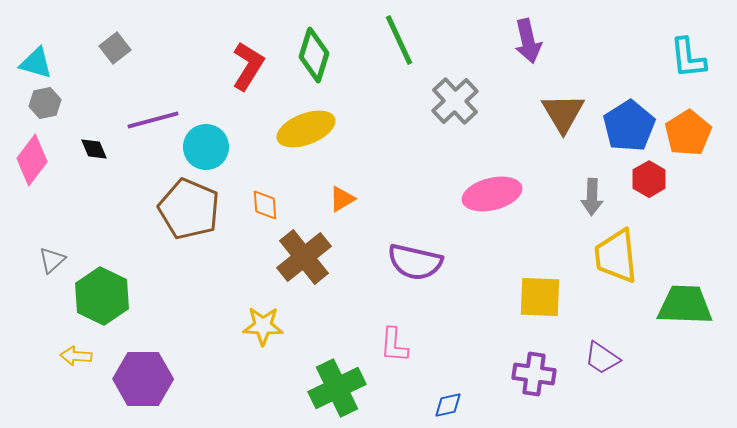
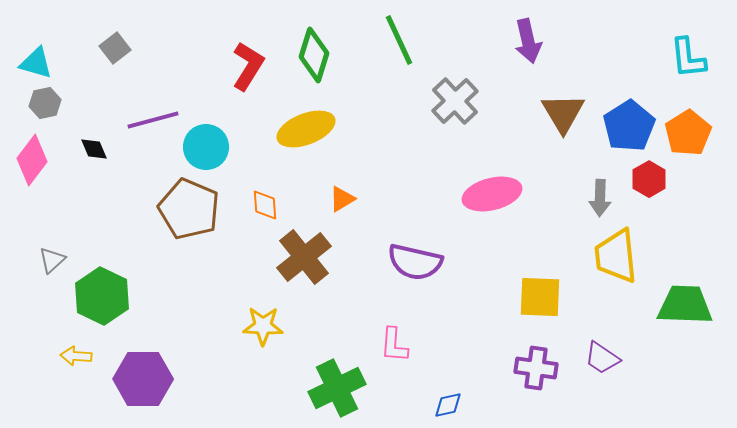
gray arrow: moved 8 px right, 1 px down
purple cross: moved 2 px right, 6 px up
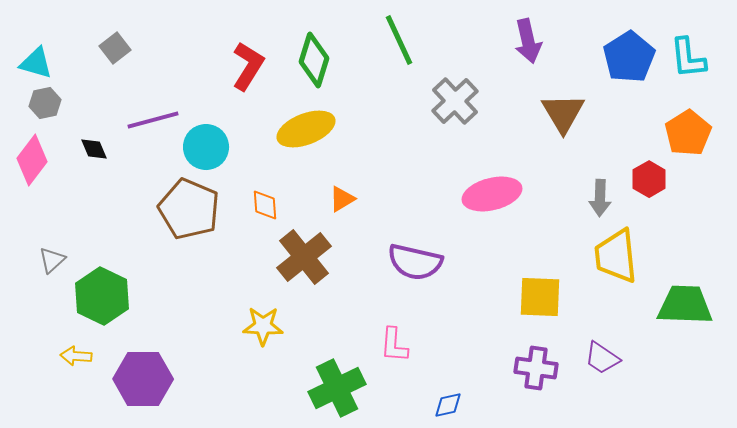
green diamond: moved 5 px down
blue pentagon: moved 69 px up
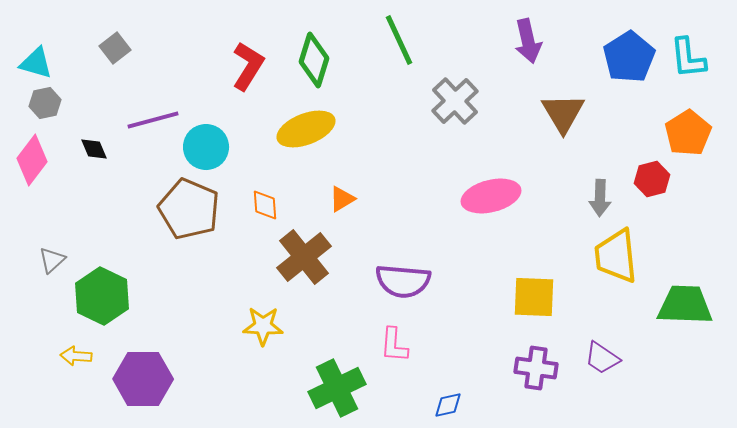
red hexagon: moved 3 px right; rotated 16 degrees clockwise
pink ellipse: moved 1 px left, 2 px down
purple semicircle: moved 12 px left, 19 px down; rotated 8 degrees counterclockwise
yellow square: moved 6 px left
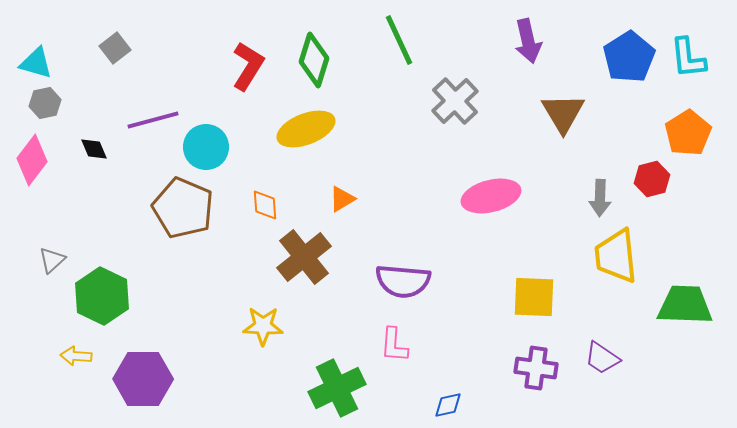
brown pentagon: moved 6 px left, 1 px up
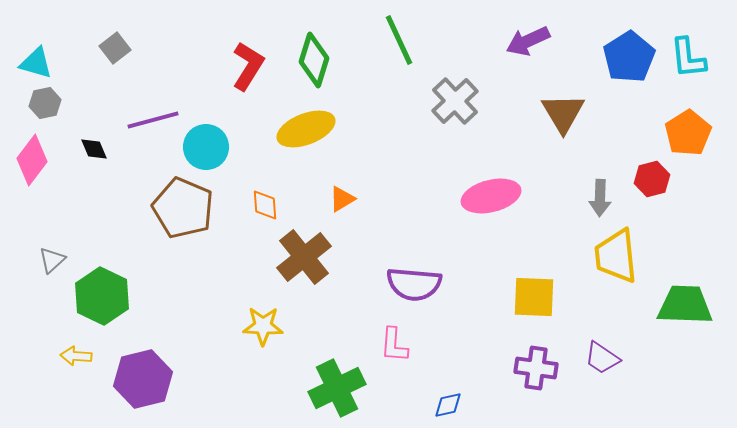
purple arrow: rotated 78 degrees clockwise
purple semicircle: moved 11 px right, 3 px down
purple hexagon: rotated 14 degrees counterclockwise
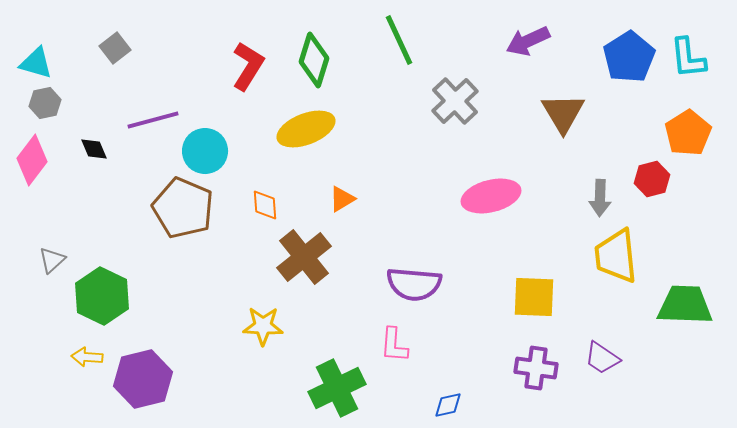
cyan circle: moved 1 px left, 4 px down
yellow arrow: moved 11 px right, 1 px down
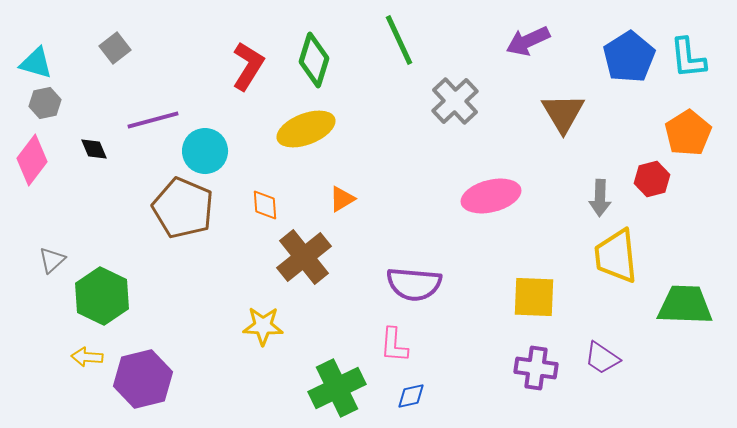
blue diamond: moved 37 px left, 9 px up
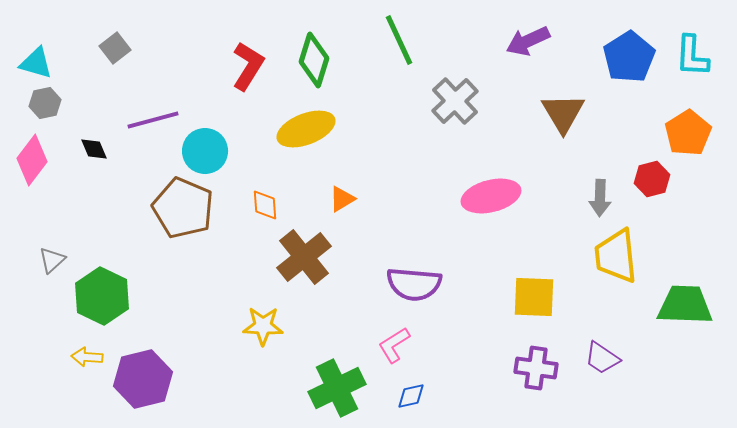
cyan L-shape: moved 4 px right, 2 px up; rotated 9 degrees clockwise
pink L-shape: rotated 54 degrees clockwise
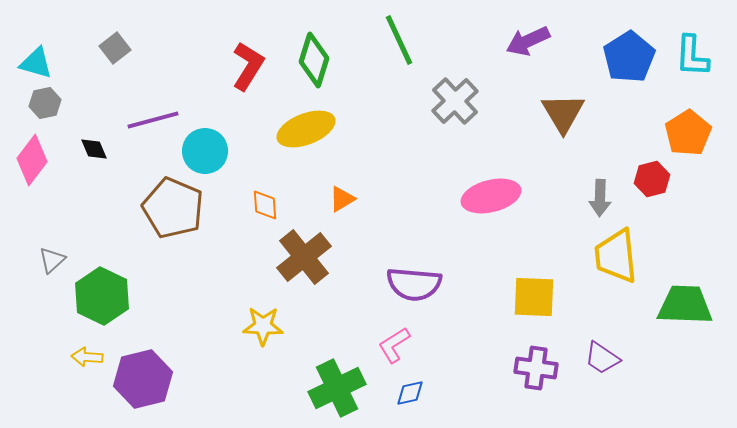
brown pentagon: moved 10 px left
blue diamond: moved 1 px left, 3 px up
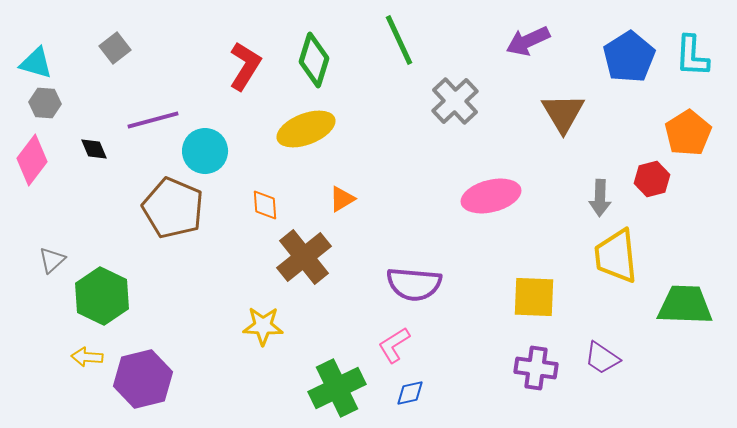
red L-shape: moved 3 px left
gray hexagon: rotated 16 degrees clockwise
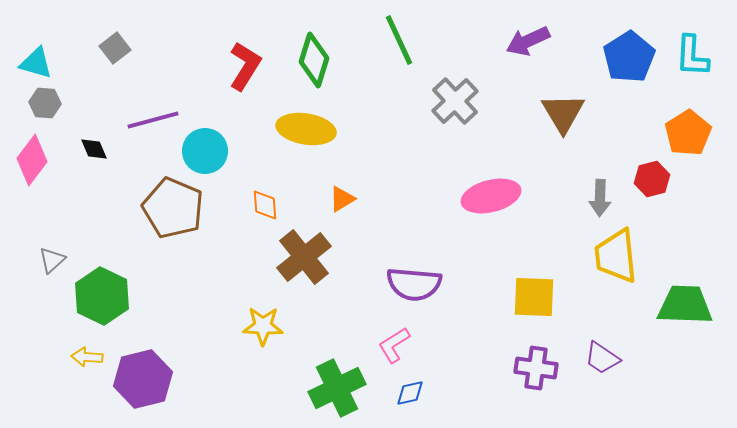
yellow ellipse: rotated 30 degrees clockwise
